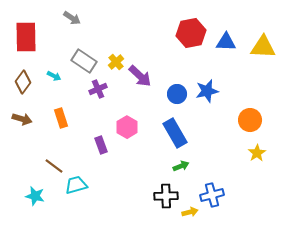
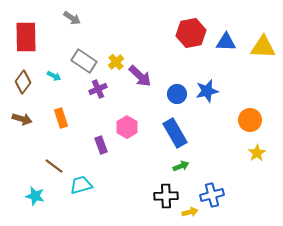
cyan trapezoid: moved 5 px right
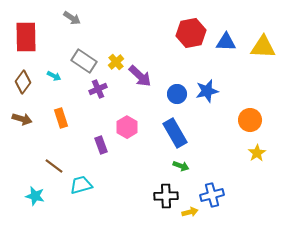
green arrow: rotated 42 degrees clockwise
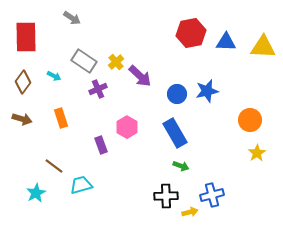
cyan star: moved 1 px right, 3 px up; rotated 30 degrees clockwise
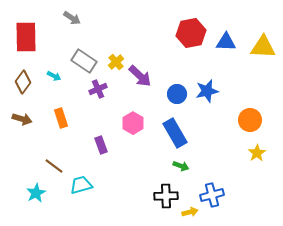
pink hexagon: moved 6 px right, 4 px up
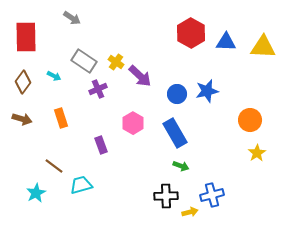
red hexagon: rotated 20 degrees counterclockwise
yellow cross: rotated 14 degrees counterclockwise
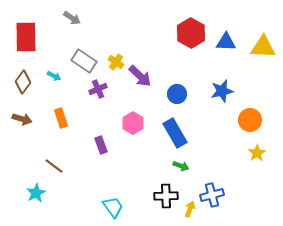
blue star: moved 15 px right
cyan trapezoid: moved 32 px right, 22 px down; rotated 70 degrees clockwise
yellow arrow: moved 3 px up; rotated 56 degrees counterclockwise
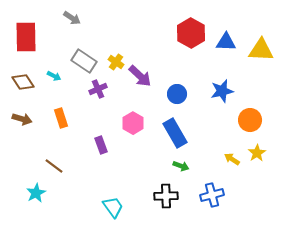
yellow triangle: moved 2 px left, 3 px down
brown diamond: rotated 70 degrees counterclockwise
yellow arrow: moved 42 px right, 50 px up; rotated 77 degrees counterclockwise
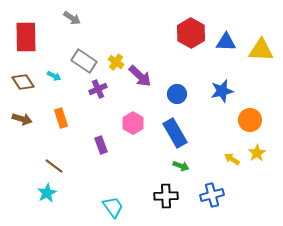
cyan star: moved 11 px right
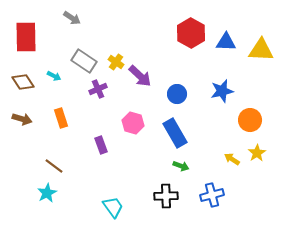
pink hexagon: rotated 15 degrees counterclockwise
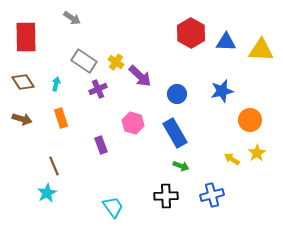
cyan arrow: moved 2 px right, 8 px down; rotated 104 degrees counterclockwise
brown line: rotated 30 degrees clockwise
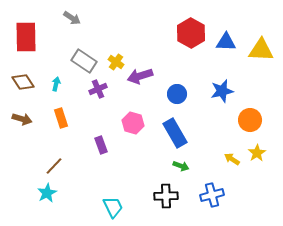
purple arrow: rotated 120 degrees clockwise
brown line: rotated 66 degrees clockwise
cyan trapezoid: rotated 10 degrees clockwise
